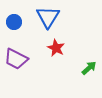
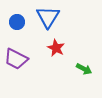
blue circle: moved 3 px right
green arrow: moved 5 px left, 1 px down; rotated 70 degrees clockwise
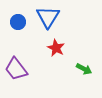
blue circle: moved 1 px right
purple trapezoid: moved 10 px down; rotated 25 degrees clockwise
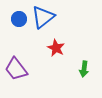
blue triangle: moved 5 px left; rotated 20 degrees clockwise
blue circle: moved 1 px right, 3 px up
green arrow: rotated 70 degrees clockwise
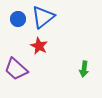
blue circle: moved 1 px left
red star: moved 17 px left, 2 px up
purple trapezoid: rotated 10 degrees counterclockwise
